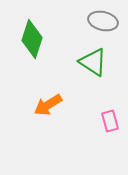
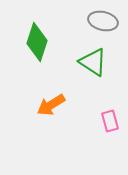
green diamond: moved 5 px right, 3 px down
orange arrow: moved 3 px right
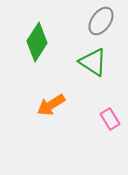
gray ellipse: moved 2 px left; rotated 68 degrees counterclockwise
green diamond: rotated 15 degrees clockwise
pink rectangle: moved 2 px up; rotated 15 degrees counterclockwise
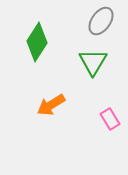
green triangle: rotated 28 degrees clockwise
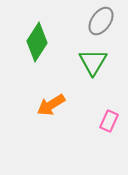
pink rectangle: moved 1 px left, 2 px down; rotated 55 degrees clockwise
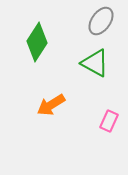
green triangle: moved 2 px right, 1 px down; rotated 32 degrees counterclockwise
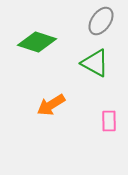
green diamond: rotated 75 degrees clockwise
pink rectangle: rotated 25 degrees counterclockwise
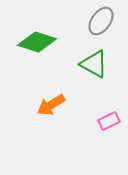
green triangle: moved 1 px left, 1 px down
pink rectangle: rotated 65 degrees clockwise
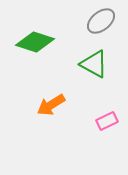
gray ellipse: rotated 16 degrees clockwise
green diamond: moved 2 px left
pink rectangle: moved 2 px left
